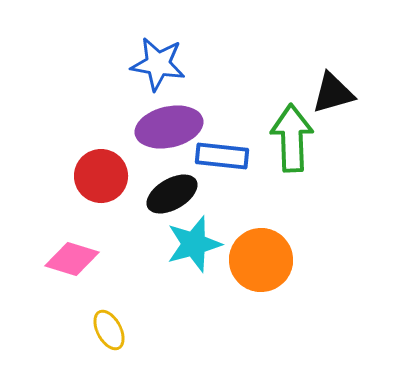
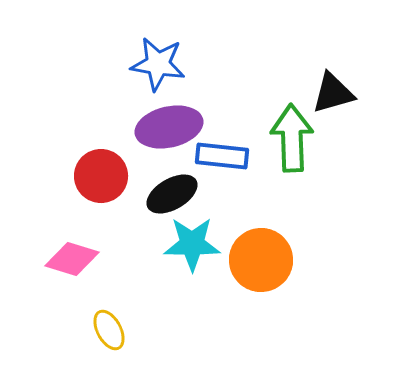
cyan star: moved 2 px left; rotated 16 degrees clockwise
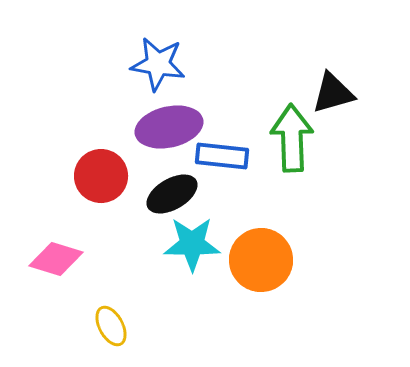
pink diamond: moved 16 px left
yellow ellipse: moved 2 px right, 4 px up
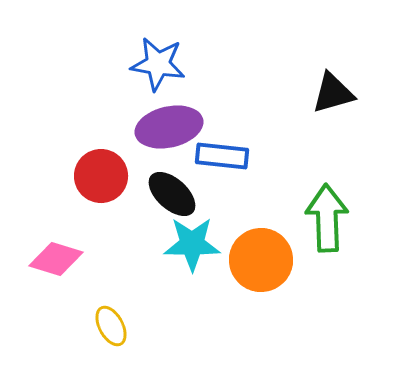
green arrow: moved 35 px right, 80 px down
black ellipse: rotated 72 degrees clockwise
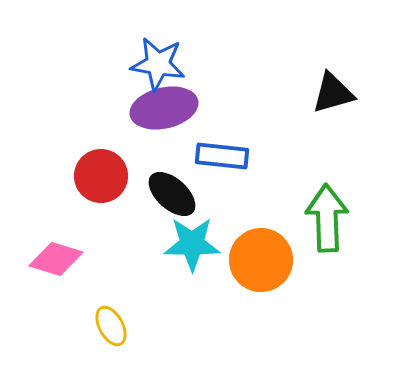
purple ellipse: moved 5 px left, 19 px up
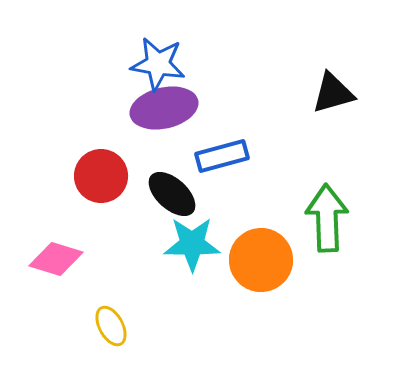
blue rectangle: rotated 21 degrees counterclockwise
